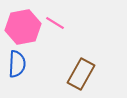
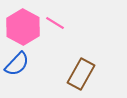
pink hexagon: rotated 20 degrees counterclockwise
blue semicircle: rotated 40 degrees clockwise
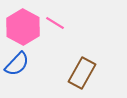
brown rectangle: moved 1 px right, 1 px up
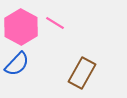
pink hexagon: moved 2 px left
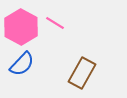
blue semicircle: moved 5 px right
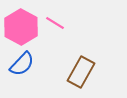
brown rectangle: moved 1 px left, 1 px up
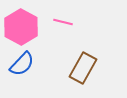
pink line: moved 8 px right, 1 px up; rotated 18 degrees counterclockwise
brown rectangle: moved 2 px right, 4 px up
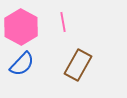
pink line: rotated 66 degrees clockwise
brown rectangle: moved 5 px left, 3 px up
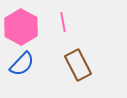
brown rectangle: rotated 56 degrees counterclockwise
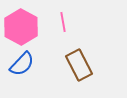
brown rectangle: moved 1 px right
